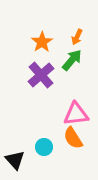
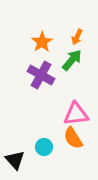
purple cross: rotated 20 degrees counterclockwise
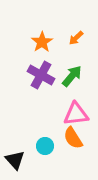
orange arrow: moved 1 px left, 1 px down; rotated 21 degrees clockwise
green arrow: moved 16 px down
cyan circle: moved 1 px right, 1 px up
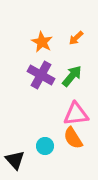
orange star: rotated 10 degrees counterclockwise
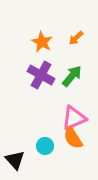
pink triangle: moved 2 px left, 4 px down; rotated 16 degrees counterclockwise
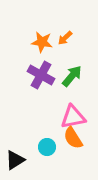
orange arrow: moved 11 px left
orange star: rotated 20 degrees counterclockwise
pink triangle: moved 1 px left, 1 px up; rotated 12 degrees clockwise
cyan circle: moved 2 px right, 1 px down
black triangle: rotated 40 degrees clockwise
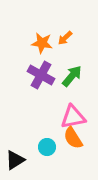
orange star: moved 1 px down
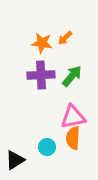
purple cross: rotated 32 degrees counterclockwise
orange semicircle: rotated 35 degrees clockwise
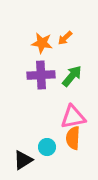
black triangle: moved 8 px right
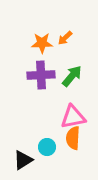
orange star: rotated 10 degrees counterclockwise
